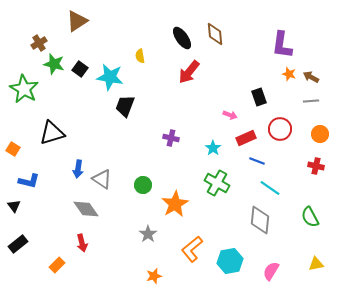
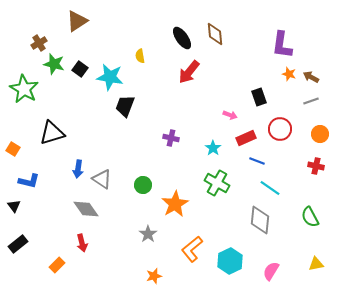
gray line at (311, 101): rotated 14 degrees counterclockwise
cyan hexagon at (230, 261): rotated 15 degrees counterclockwise
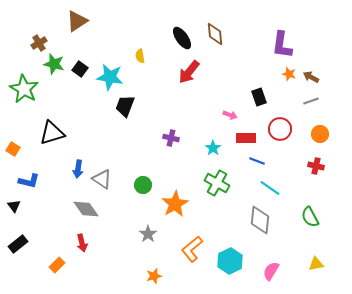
red rectangle at (246, 138): rotated 24 degrees clockwise
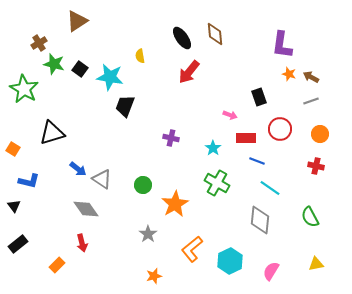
blue arrow at (78, 169): rotated 60 degrees counterclockwise
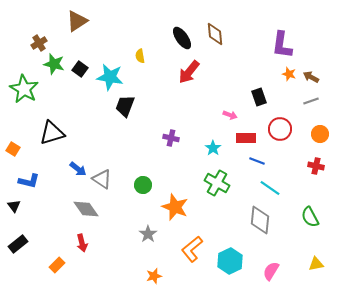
orange star at (175, 204): moved 3 px down; rotated 20 degrees counterclockwise
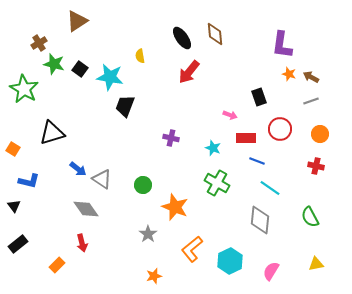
cyan star at (213, 148): rotated 14 degrees counterclockwise
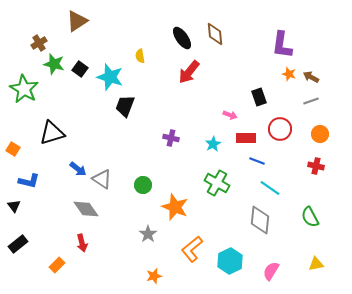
cyan star at (110, 77): rotated 8 degrees clockwise
cyan star at (213, 148): moved 4 px up; rotated 21 degrees clockwise
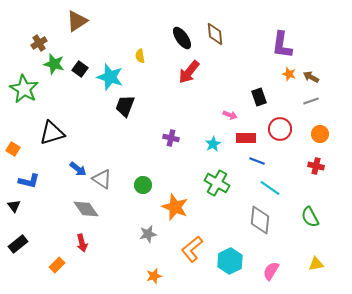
gray star at (148, 234): rotated 24 degrees clockwise
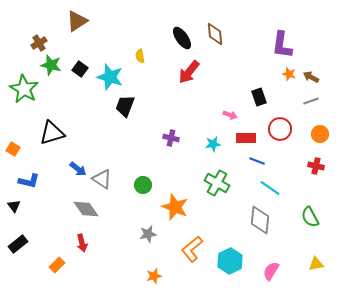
green star at (54, 64): moved 3 px left, 1 px down
cyan star at (213, 144): rotated 21 degrees clockwise
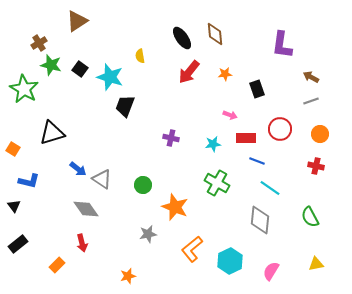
orange star at (289, 74): moved 64 px left; rotated 24 degrees counterclockwise
black rectangle at (259, 97): moved 2 px left, 8 px up
orange star at (154, 276): moved 26 px left
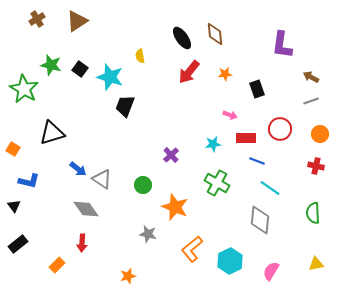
brown cross at (39, 43): moved 2 px left, 24 px up
purple cross at (171, 138): moved 17 px down; rotated 35 degrees clockwise
green semicircle at (310, 217): moved 3 px right, 4 px up; rotated 25 degrees clockwise
gray star at (148, 234): rotated 24 degrees clockwise
red arrow at (82, 243): rotated 18 degrees clockwise
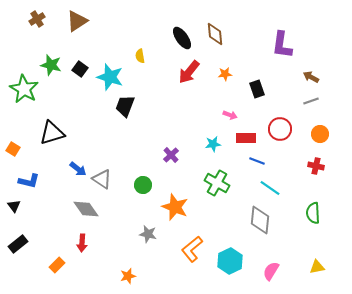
yellow triangle at (316, 264): moved 1 px right, 3 px down
